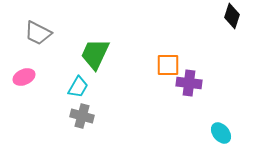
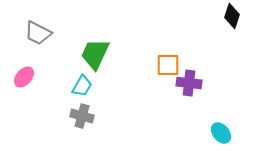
pink ellipse: rotated 25 degrees counterclockwise
cyan trapezoid: moved 4 px right, 1 px up
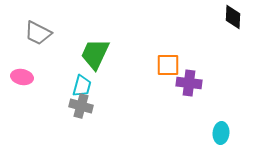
black diamond: moved 1 px right, 1 px down; rotated 15 degrees counterclockwise
pink ellipse: moved 2 px left; rotated 60 degrees clockwise
cyan trapezoid: rotated 15 degrees counterclockwise
gray cross: moved 1 px left, 10 px up
cyan ellipse: rotated 45 degrees clockwise
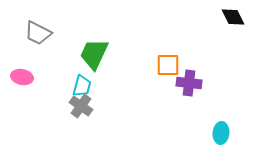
black diamond: rotated 30 degrees counterclockwise
green trapezoid: moved 1 px left
gray cross: rotated 20 degrees clockwise
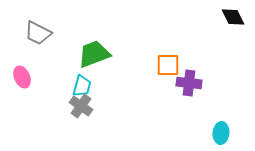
green trapezoid: rotated 44 degrees clockwise
pink ellipse: rotated 55 degrees clockwise
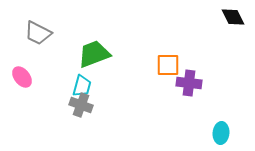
pink ellipse: rotated 15 degrees counterclockwise
gray cross: moved 1 px up; rotated 15 degrees counterclockwise
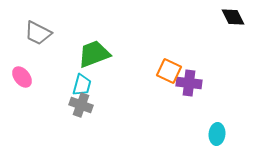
orange square: moved 1 px right, 6 px down; rotated 25 degrees clockwise
cyan trapezoid: moved 1 px up
cyan ellipse: moved 4 px left, 1 px down
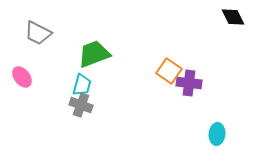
orange square: rotated 10 degrees clockwise
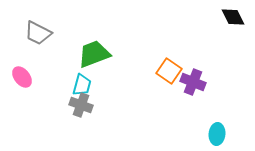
purple cross: moved 4 px right, 1 px up; rotated 15 degrees clockwise
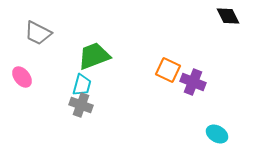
black diamond: moved 5 px left, 1 px up
green trapezoid: moved 2 px down
orange square: moved 1 px left, 1 px up; rotated 10 degrees counterclockwise
cyan ellipse: rotated 65 degrees counterclockwise
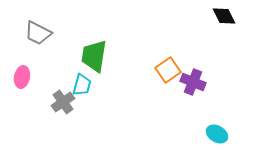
black diamond: moved 4 px left
green trapezoid: rotated 60 degrees counterclockwise
orange square: rotated 30 degrees clockwise
pink ellipse: rotated 50 degrees clockwise
gray cross: moved 18 px left, 3 px up; rotated 35 degrees clockwise
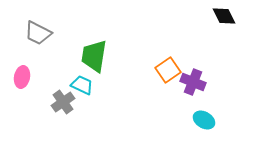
cyan trapezoid: rotated 80 degrees counterclockwise
cyan ellipse: moved 13 px left, 14 px up
